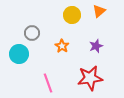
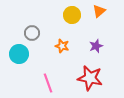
orange star: rotated 16 degrees counterclockwise
red star: rotated 20 degrees clockwise
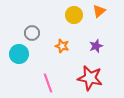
yellow circle: moved 2 px right
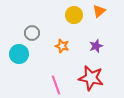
red star: moved 1 px right
pink line: moved 8 px right, 2 px down
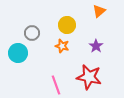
yellow circle: moved 7 px left, 10 px down
purple star: rotated 16 degrees counterclockwise
cyan circle: moved 1 px left, 1 px up
red star: moved 2 px left, 1 px up
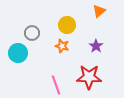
red star: rotated 10 degrees counterclockwise
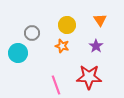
orange triangle: moved 1 px right, 9 px down; rotated 24 degrees counterclockwise
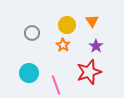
orange triangle: moved 8 px left, 1 px down
orange star: moved 1 px right, 1 px up; rotated 16 degrees clockwise
cyan circle: moved 11 px right, 20 px down
red star: moved 5 px up; rotated 20 degrees counterclockwise
